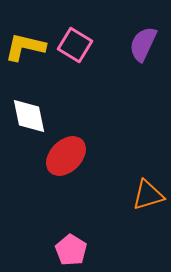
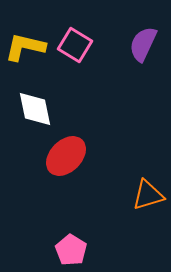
white diamond: moved 6 px right, 7 px up
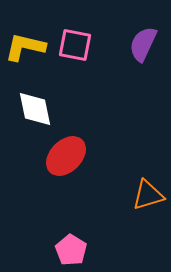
pink square: rotated 20 degrees counterclockwise
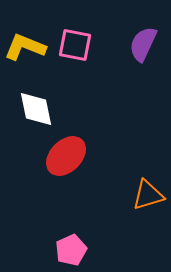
yellow L-shape: rotated 9 degrees clockwise
white diamond: moved 1 px right
pink pentagon: rotated 16 degrees clockwise
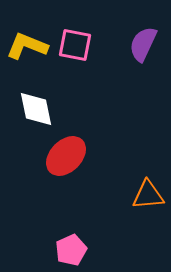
yellow L-shape: moved 2 px right, 1 px up
orange triangle: rotated 12 degrees clockwise
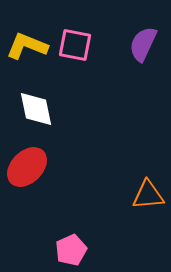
red ellipse: moved 39 px left, 11 px down
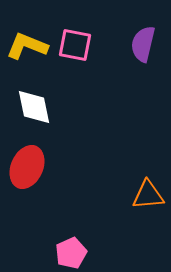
purple semicircle: rotated 12 degrees counterclockwise
white diamond: moved 2 px left, 2 px up
red ellipse: rotated 21 degrees counterclockwise
pink pentagon: moved 3 px down
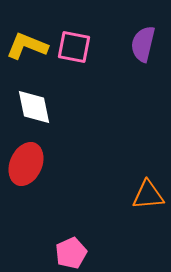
pink square: moved 1 px left, 2 px down
red ellipse: moved 1 px left, 3 px up
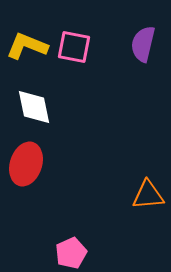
red ellipse: rotated 6 degrees counterclockwise
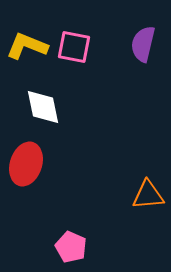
white diamond: moved 9 px right
pink pentagon: moved 6 px up; rotated 24 degrees counterclockwise
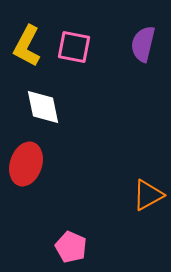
yellow L-shape: rotated 84 degrees counterclockwise
orange triangle: rotated 24 degrees counterclockwise
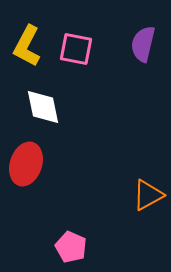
pink square: moved 2 px right, 2 px down
